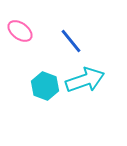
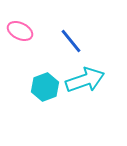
pink ellipse: rotated 10 degrees counterclockwise
cyan hexagon: moved 1 px down; rotated 20 degrees clockwise
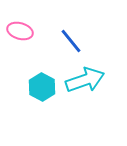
pink ellipse: rotated 10 degrees counterclockwise
cyan hexagon: moved 3 px left; rotated 12 degrees counterclockwise
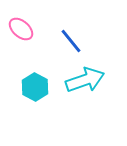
pink ellipse: moved 1 px right, 2 px up; rotated 25 degrees clockwise
cyan hexagon: moved 7 px left
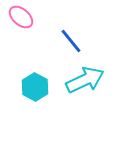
pink ellipse: moved 12 px up
cyan arrow: rotated 6 degrees counterclockwise
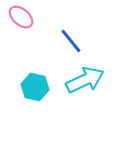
cyan hexagon: rotated 16 degrees counterclockwise
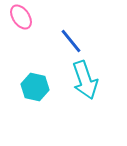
pink ellipse: rotated 15 degrees clockwise
cyan arrow: rotated 96 degrees clockwise
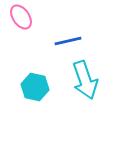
blue line: moved 3 px left; rotated 64 degrees counterclockwise
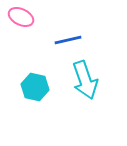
pink ellipse: rotated 30 degrees counterclockwise
blue line: moved 1 px up
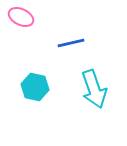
blue line: moved 3 px right, 3 px down
cyan arrow: moved 9 px right, 9 px down
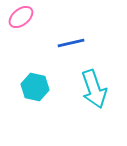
pink ellipse: rotated 65 degrees counterclockwise
